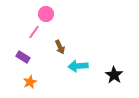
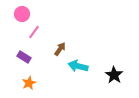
pink circle: moved 24 px left
brown arrow: moved 2 px down; rotated 120 degrees counterclockwise
purple rectangle: moved 1 px right
cyan arrow: rotated 18 degrees clockwise
orange star: moved 1 px left, 1 px down
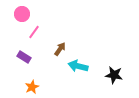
black star: rotated 24 degrees counterclockwise
orange star: moved 3 px right, 4 px down
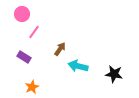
black star: moved 1 px up
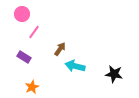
cyan arrow: moved 3 px left
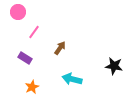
pink circle: moved 4 px left, 2 px up
brown arrow: moved 1 px up
purple rectangle: moved 1 px right, 1 px down
cyan arrow: moved 3 px left, 13 px down
black star: moved 8 px up
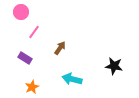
pink circle: moved 3 px right
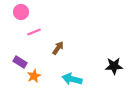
pink line: rotated 32 degrees clockwise
brown arrow: moved 2 px left
purple rectangle: moved 5 px left, 4 px down
black star: rotated 12 degrees counterclockwise
orange star: moved 2 px right, 11 px up
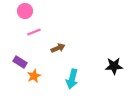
pink circle: moved 4 px right, 1 px up
brown arrow: rotated 32 degrees clockwise
cyan arrow: rotated 90 degrees counterclockwise
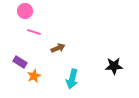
pink line: rotated 40 degrees clockwise
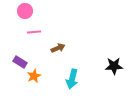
pink line: rotated 24 degrees counterclockwise
